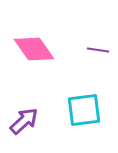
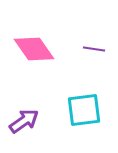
purple line: moved 4 px left, 1 px up
purple arrow: rotated 8 degrees clockwise
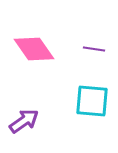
cyan square: moved 8 px right, 9 px up; rotated 12 degrees clockwise
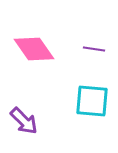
purple arrow: rotated 80 degrees clockwise
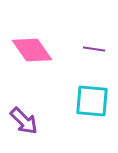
pink diamond: moved 2 px left, 1 px down
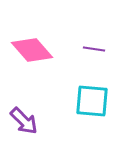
pink diamond: rotated 6 degrees counterclockwise
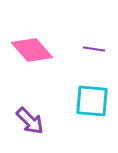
purple arrow: moved 6 px right
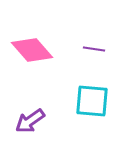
purple arrow: rotated 100 degrees clockwise
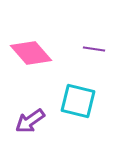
pink diamond: moved 1 px left, 3 px down
cyan square: moved 14 px left; rotated 9 degrees clockwise
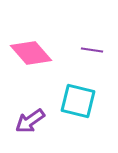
purple line: moved 2 px left, 1 px down
